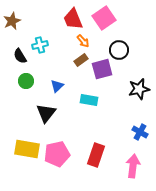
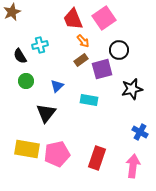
brown star: moved 9 px up
black star: moved 7 px left
red rectangle: moved 1 px right, 3 px down
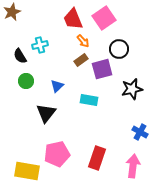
black circle: moved 1 px up
yellow rectangle: moved 22 px down
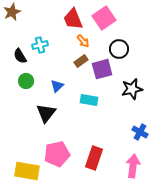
brown rectangle: moved 1 px down
red rectangle: moved 3 px left
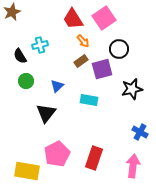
red trapezoid: rotated 10 degrees counterclockwise
pink pentagon: rotated 15 degrees counterclockwise
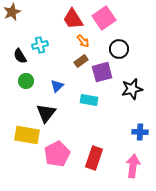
purple square: moved 3 px down
blue cross: rotated 28 degrees counterclockwise
yellow rectangle: moved 36 px up
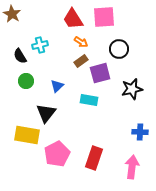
brown star: moved 2 px down; rotated 18 degrees counterclockwise
pink square: moved 1 px up; rotated 30 degrees clockwise
orange arrow: moved 2 px left, 1 px down; rotated 16 degrees counterclockwise
purple square: moved 2 px left, 1 px down
pink arrow: moved 1 px left, 1 px down
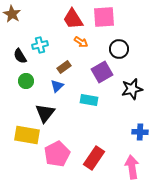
brown rectangle: moved 17 px left, 6 px down
purple square: moved 2 px right, 1 px up; rotated 15 degrees counterclockwise
black triangle: moved 1 px left
red rectangle: rotated 15 degrees clockwise
pink arrow: rotated 15 degrees counterclockwise
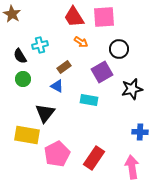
red trapezoid: moved 1 px right, 2 px up
green circle: moved 3 px left, 2 px up
blue triangle: rotated 48 degrees counterclockwise
